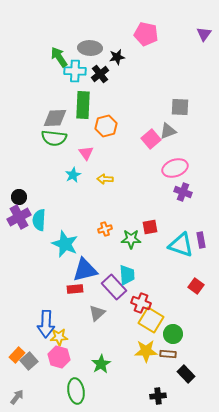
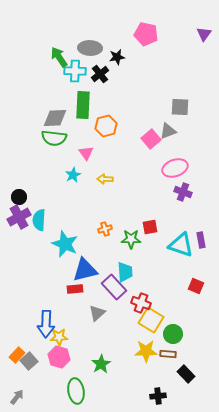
cyan trapezoid at (127, 275): moved 2 px left, 3 px up
red square at (196, 286): rotated 14 degrees counterclockwise
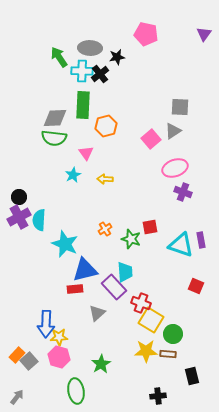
cyan cross at (75, 71): moved 7 px right
gray triangle at (168, 131): moved 5 px right; rotated 12 degrees counterclockwise
orange cross at (105, 229): rotated 16 degrees counterclockwise
green star at (131, 239): rotated 18 degrees clockwise
black rectangle at (186, 374): moved 6 px right, 2 px down; rotated 30 degrees clockwise
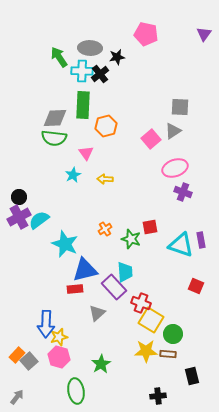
cyan semicircle at (39, 220): rotated 50 degrees clockwise
yellow star at (59, 337): rotated 12 degrees counterclockwise
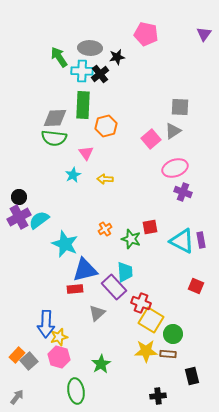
cyan triangle at (181, 245): moved 1 px right, 4 px up; rotated 8 degrees clockwise
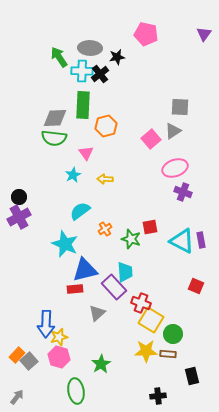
cyan semicircle at (39, 220): moved 41 px right, 9 px up
